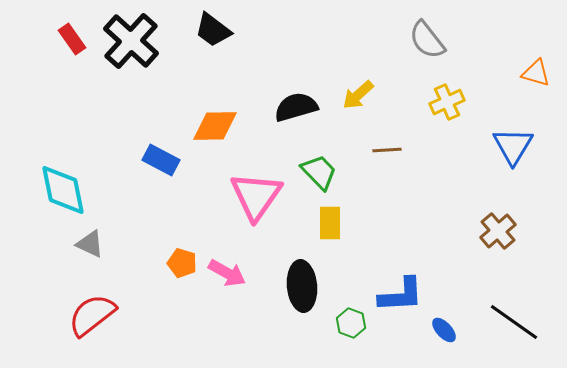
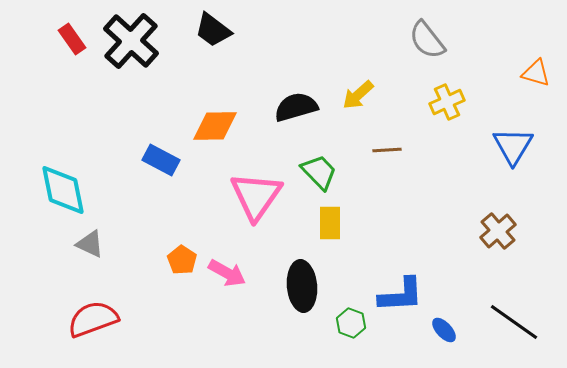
orange pentagon: moved 3 px up; rotated 16 degrees clockwise
red semicircle: moved 1 px right, 4 px down; rotated 18 degrees clockwise
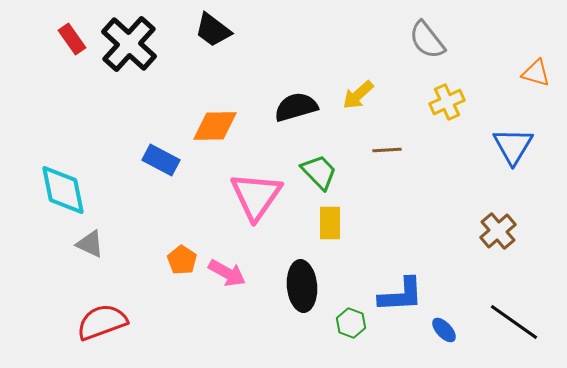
black cross: moved 2 px left, 3 px down
red semicircle: moved 9 px right, 3 px down
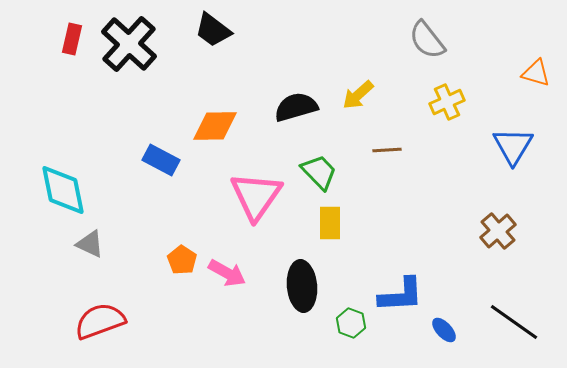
red rectangle: rotated 48 degrees clockwise
red semicircle: moved 2 px left, 1 px up
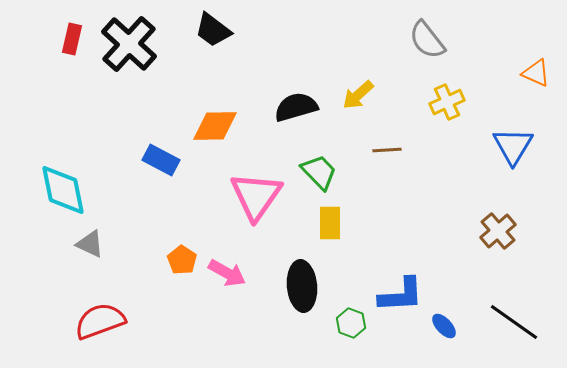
orange triangle: rotated 8 degrees clockwise
blue ellipse: moved 4 px up
